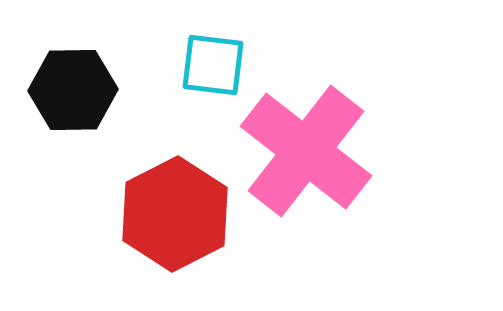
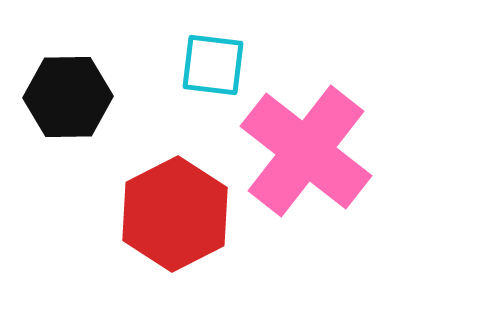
black hexagon: moved 5 px left, 7 px down
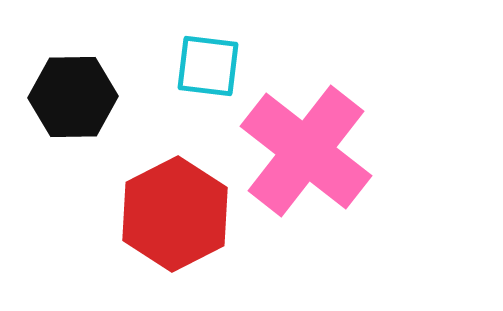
cyan square: moved 5 px left, 1 px down
black hexagon: moved 5 px right
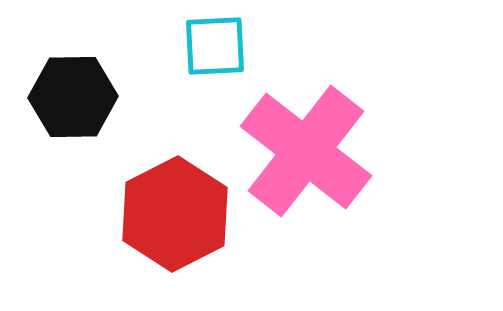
cyan square: moved 7 px right, 20 px up; rotated 10 degrees counterclockwise
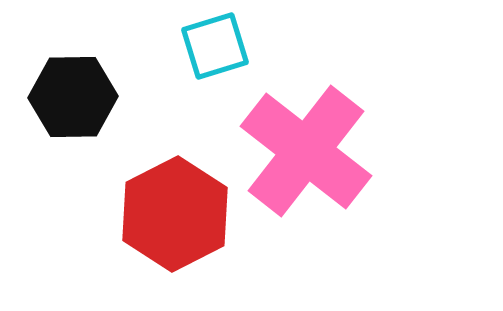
cyan square: rotated 14 degrees counterclockwise
